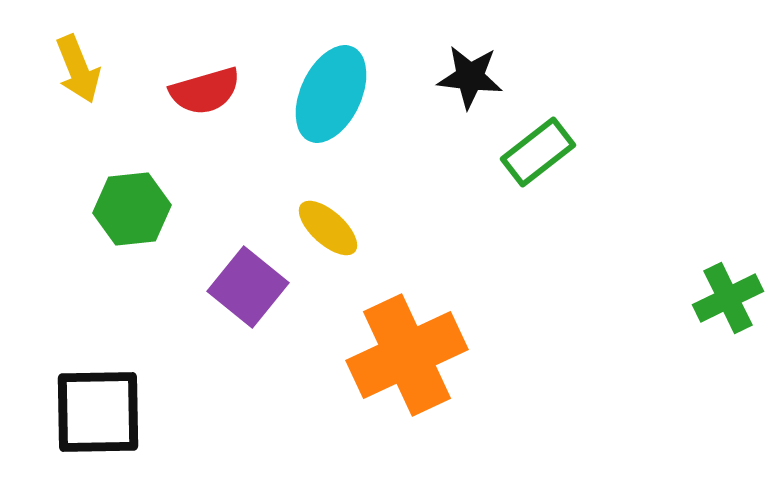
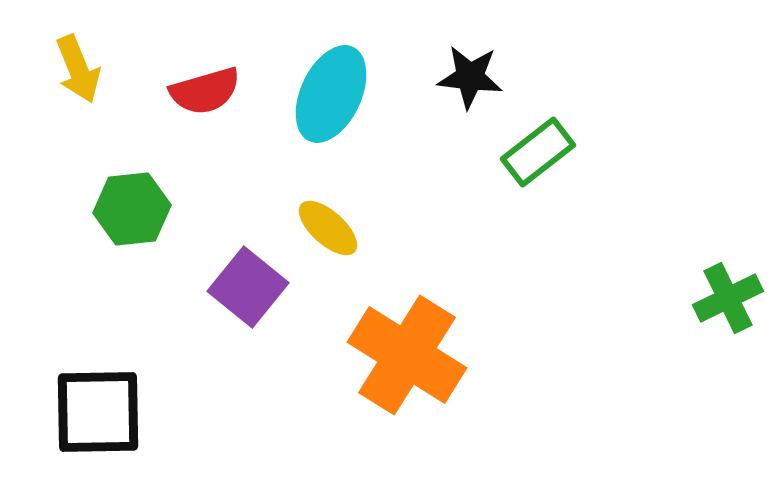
orange cross: rotated 33 degrees counterclockwise
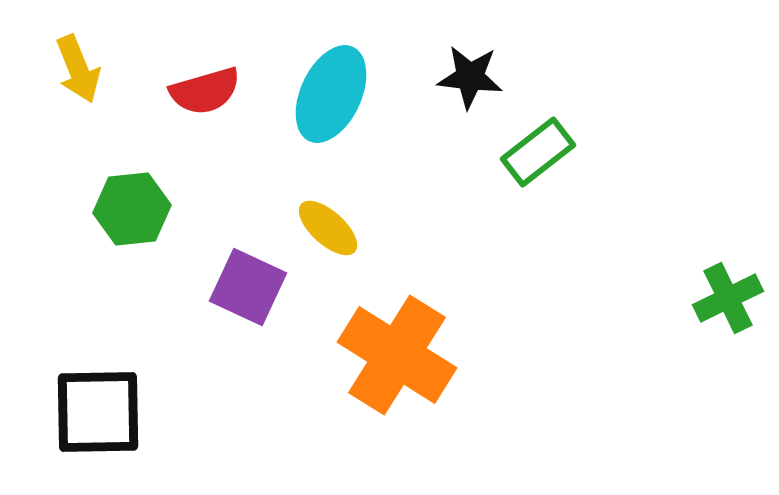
purple square: rotated 14 degrees counterclockwise
orange cross: moved 10 px left
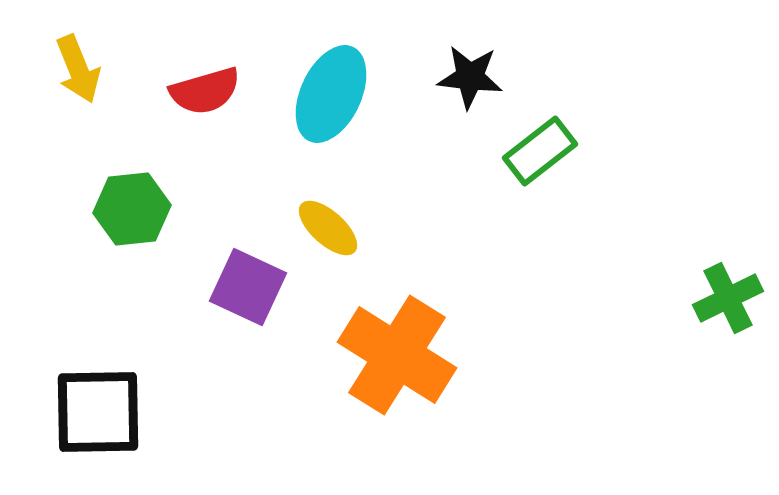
green rectangle: moved 2 px right, 1 px up
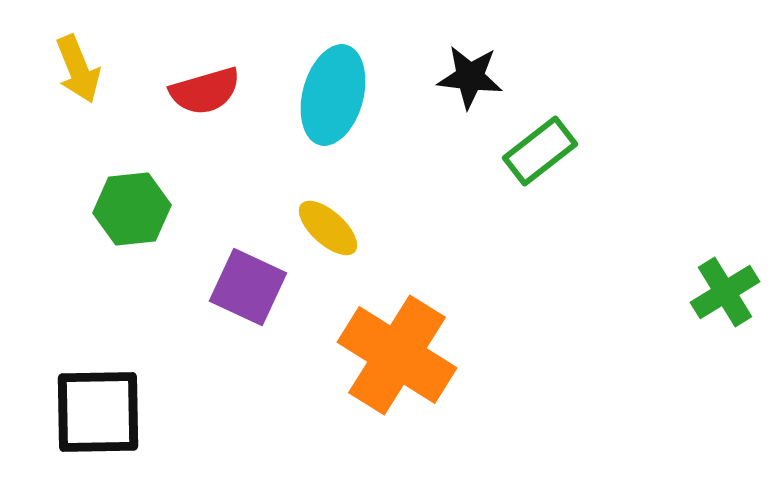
cyan ellipse: moved 2 px right, 1 px down; rotated 10 degrees counterclockwise
green cross: moved 3 px left, 6 px up; rotated 6 degrees counterclockwise
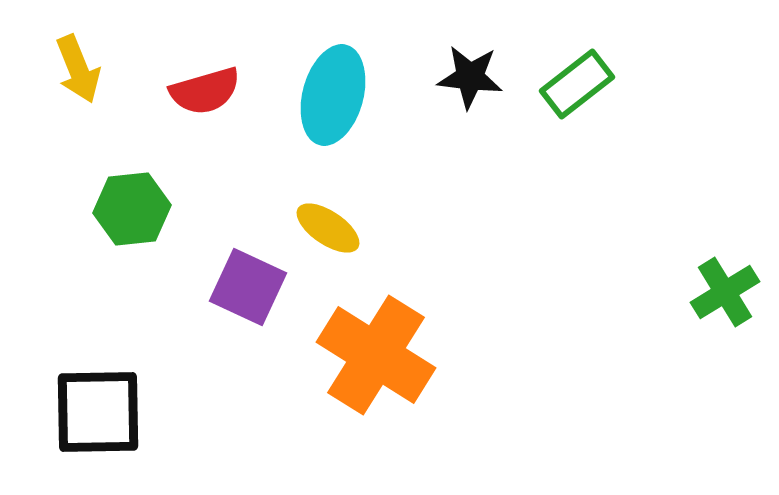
green rectangle: moved 37 px right, 67 px up
yellow ellipse: rotated 8 degrees counterclockwise
orange cross: moved 21 px left
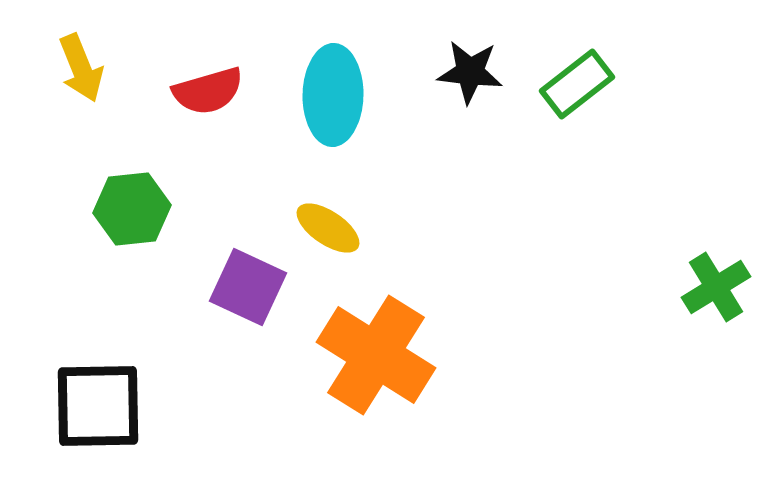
yellow arrow: moved 3 px right, 1 px up
black star: moved 5 px up
red semicircle: moved 3 px right
cyan ellipse: rotated 14 degrees counterclockwise
green cross: moved 9 px left, 5 px up
black square: moved 6 px up
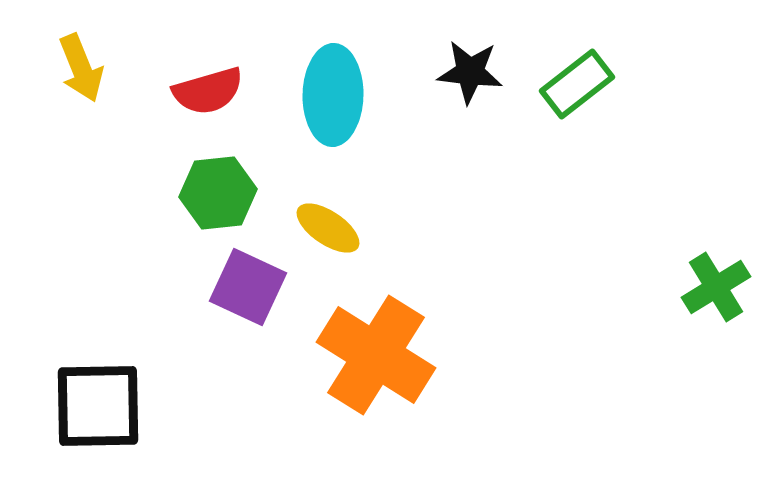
green hexagon: moved 86 px right, 16 px up
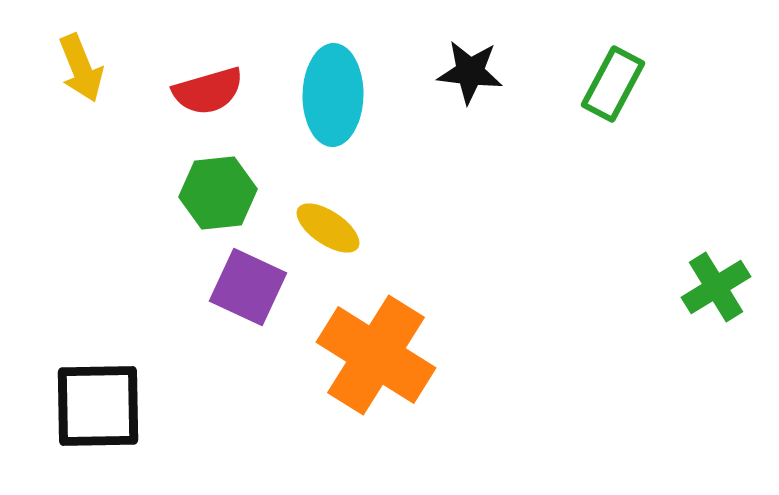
green rectangle: moved 36 px right; rotated 24 degrees counterclockwise
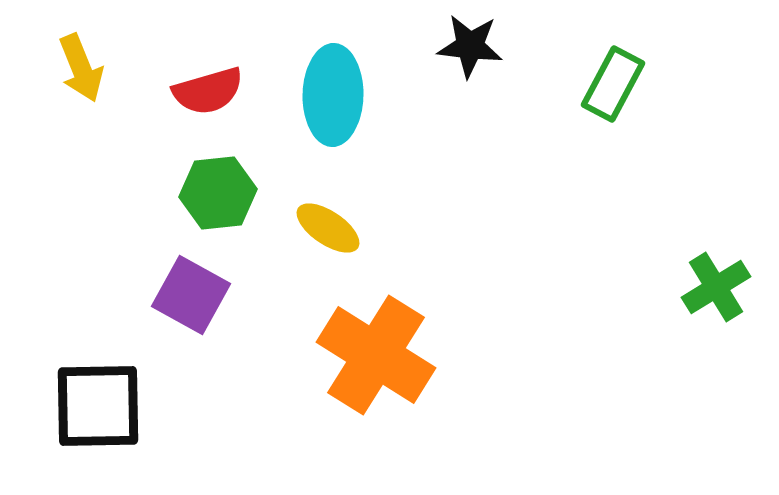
black star: moved 26 px up
purple square: moved 57 px left, 8 px down; rotated 4 degrees clockwise
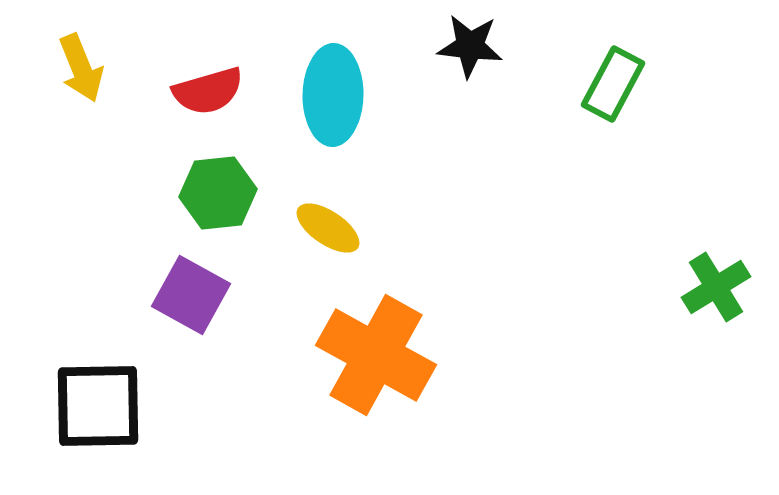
orange cross: rotated 3 degrees counterclockwise
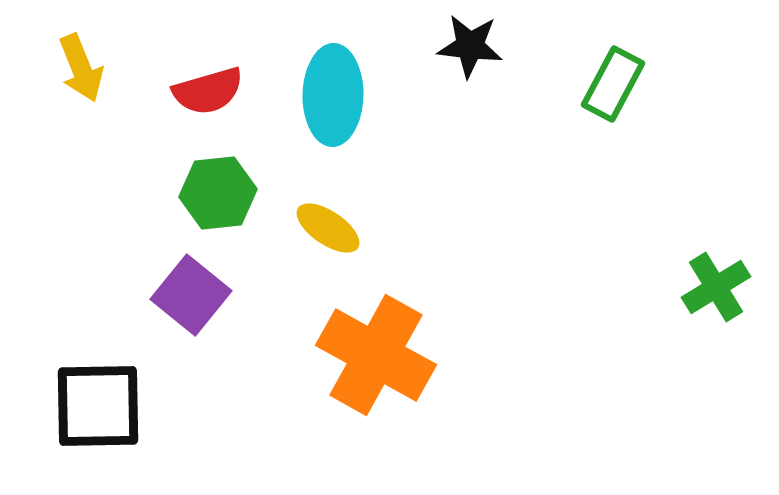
purple square: rotated 10 degrees clockwise
